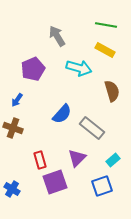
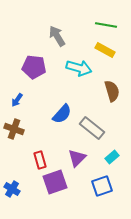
purple pentagon: moved 1 px right, 2 px up; rotated 30 degrees clockwise
brown cross: moved 1 px right, 1 px down
cyan rectangle: moved 1 px left, 3 px up
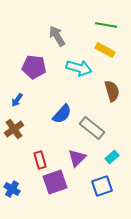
brown cross: rotated 36 degrees clockwise
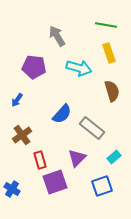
yellow rectangle: moved 4 px right, 3 px down; rotated 42 degrees clockwise
brown cross: moved 8 px right, 6 px down
cyan rectangle: moved 2 px right
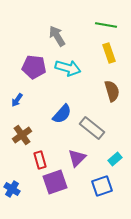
cyan arrow: moved 11 px left
cyan rectangle: moved 1 px right, 2 px down
